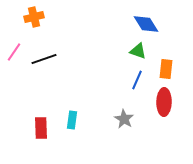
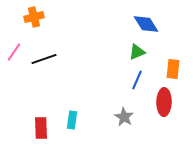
green triangle: moved 1 px left, 1 px down; rotated 42 degrees counterclockwise
orange rectangle: moved 7 px right
gray star: moved 2 px up
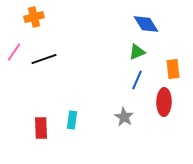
orange rectangle: rotated 12 degrees counterclockwise
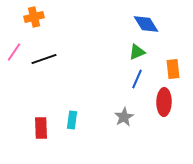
blue line: moved 1 px up
gray star: rotated 12 degrees clockwise
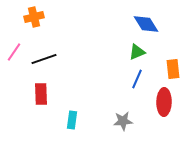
gray star: moved 1 px left, 4 px down; rotated 24 degrees clockwise
red rectangle: moved 34 px up
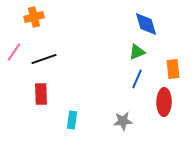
blue diamond: rotated 16 degrees clockwise
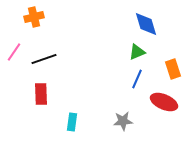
orange rectangle: rotated 12 degrees counterclockwise
red ellipse: rotated 68 degrees counterclockwise
cyan rectangle: moved 2 px down
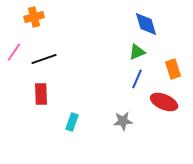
cyan rectangle: rotated 12 degrees clockwise
